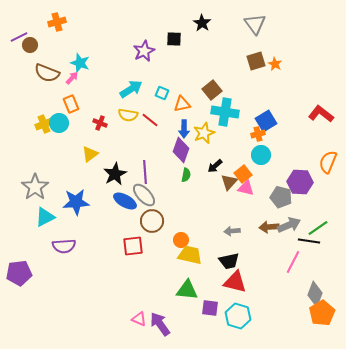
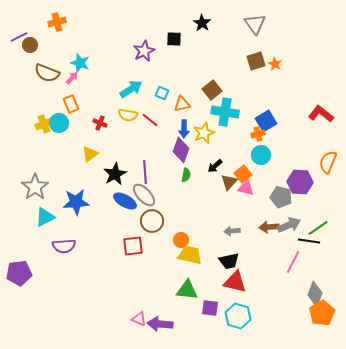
purple arrow at (160, 324): rotated 50 degrees counterclockwise
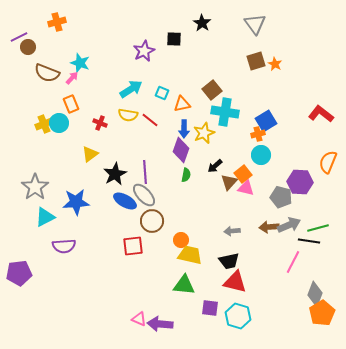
brown circle at (30, 45): moved 2 px left, 2 px down
green line at (318, 228): rotated 20 degrees clockwise
green triangle at (187, 290): moved 3 px left, 5 px up
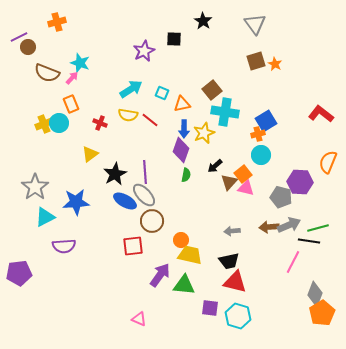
black star at (202, 23): moved 1 px right, 2 px up
purple arrow at (160, 324): moved 49 px up; rotated 120 degrees clockwise
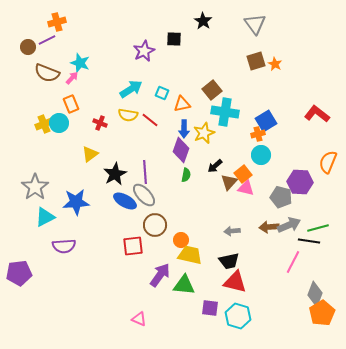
purple line at (19, 37): moved 28 px right, 3 px down
red L-shape at (321, 114): moved 4 px left
brown circle at (152, 221): moved 3 px right, 4 px down
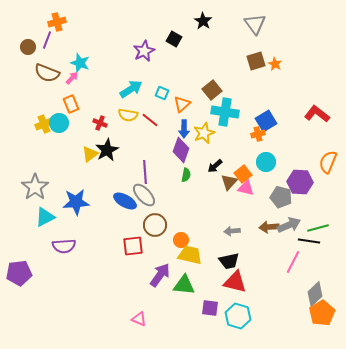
black square at (174, 39): rotated 28 degrees clockwise
purple line at (47, 40): rotated 42 degrees counterclockwise
orange triangle at (182, 104): rotated 30 degrees counterclockwise
cyan circle at (261, 155): moved 5 px right, 7 px down
black star at (115, 174): moved 8 px left, 24 px up
gray diamond at (315, 294): rotated 25 degrees clockwise
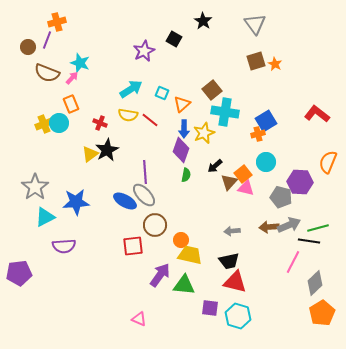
gray diamond at (315, 294): moved 11 px up
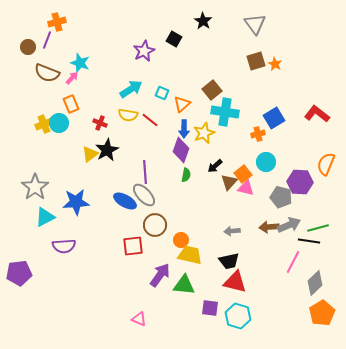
blue square at (266, 121): moved 8 px right, 3 px up
orange semicircle at (328, 162): moved 2 px left, 2 px down
